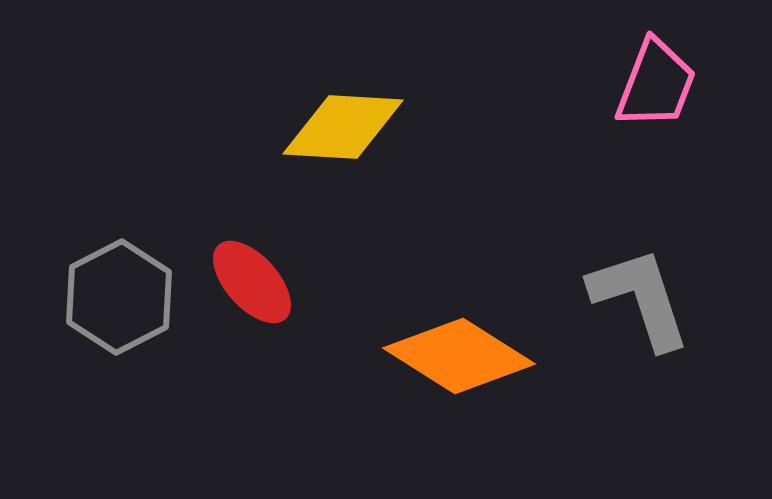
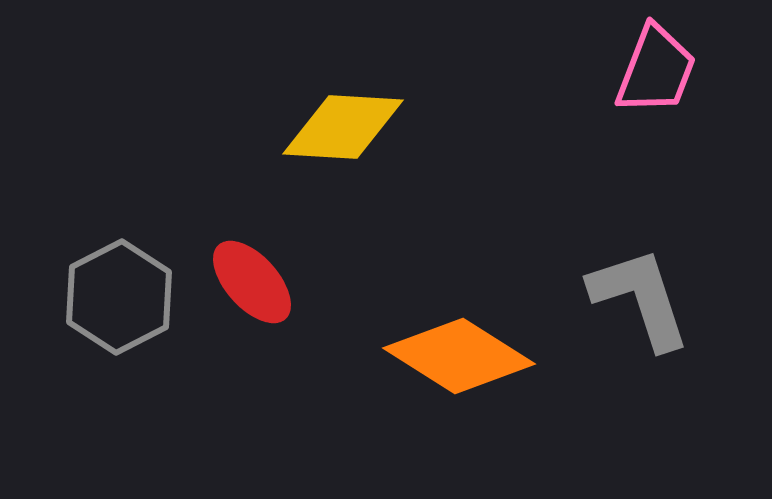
pink trapezoid: moved 14 px up
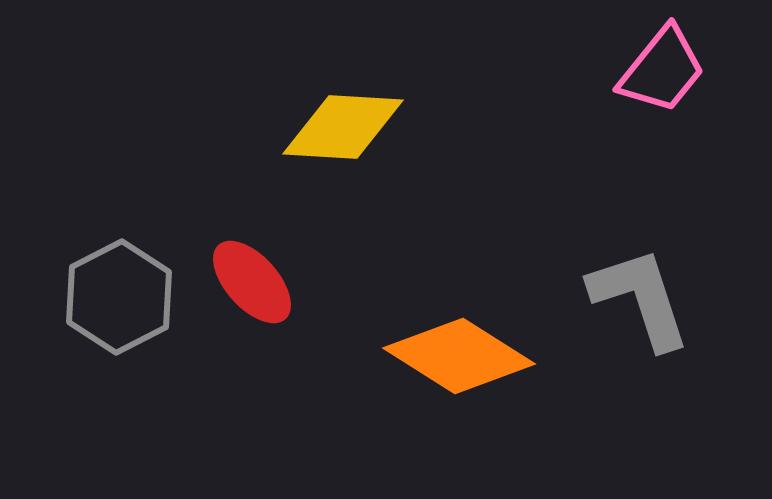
pink trapezoid: moved 6 px right; rotated 18 degrees clockwise
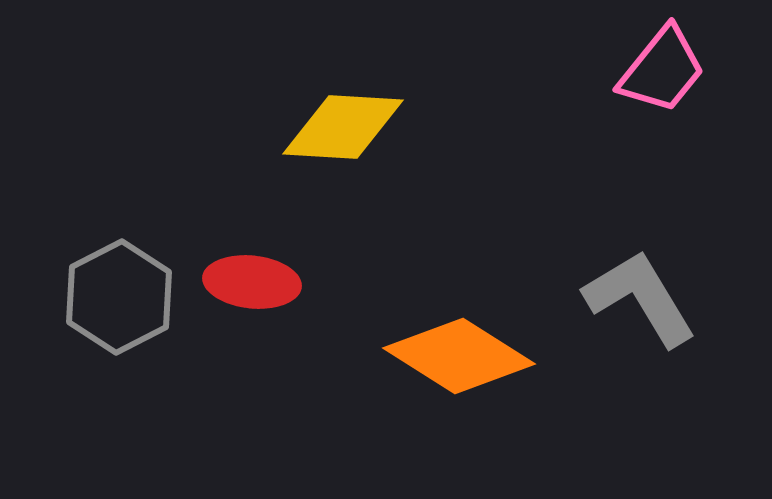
red ellipse: rotated 42 degrees counterclockwise
gray L-shape: rotated 13 degrees counterclockwise
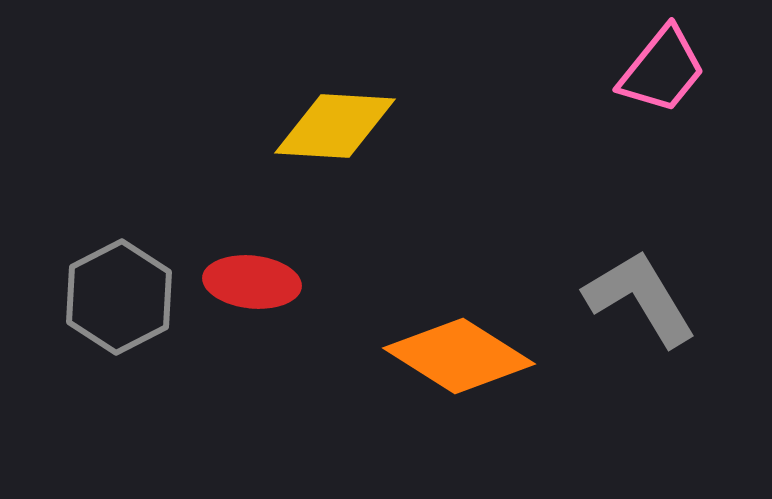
yellow diamond: moved 8 px left, 1 px up
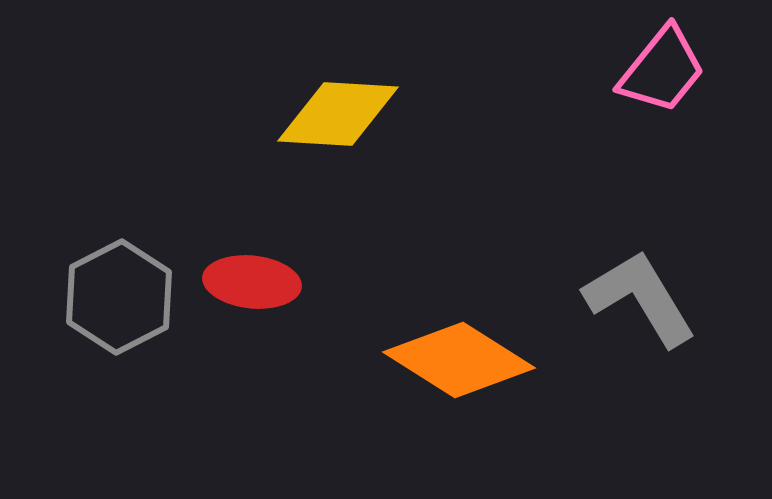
yellow diamond: moved 3 px right, 12 px up
orange diamond: moved 4 px down
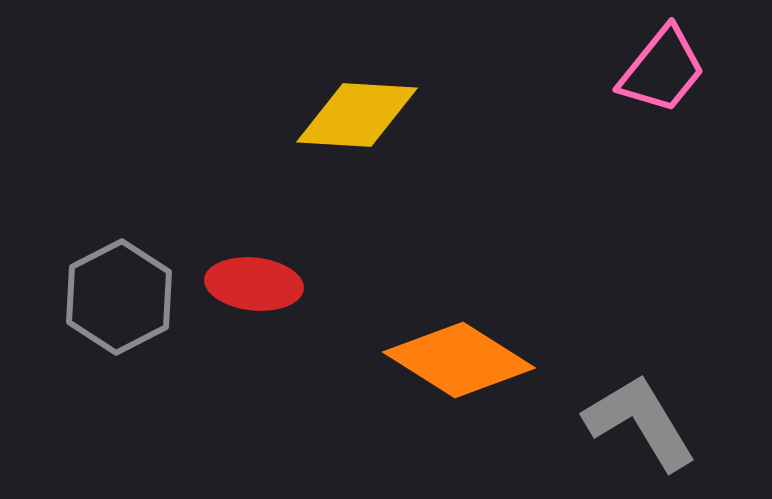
yellow diamond: moved 19 px right, 1 px down
red ellipse: moved 2 px right, 2 px down
gray L-shape: moved 124 px down
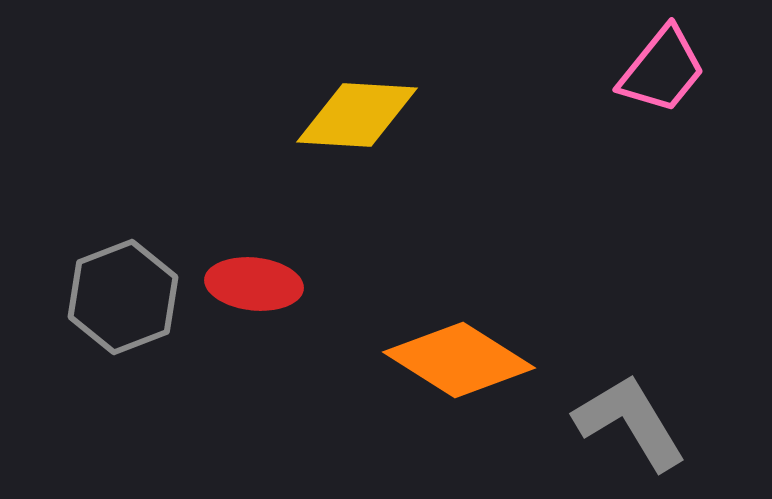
gray hexagon: moved 4 px right; rotated 6 degrees clockwise
gray L-shape: moved 10 px left
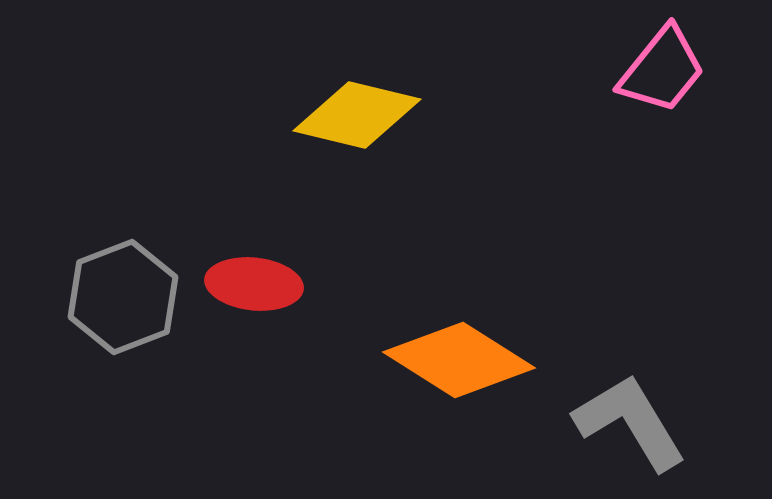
yellow diamond: rotated 10 degrees clockwise
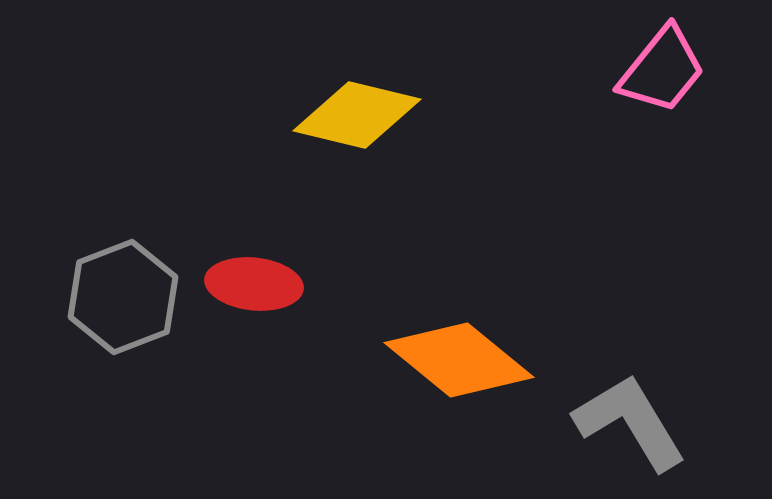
orange diamond: rotated 7 degrees clockwise
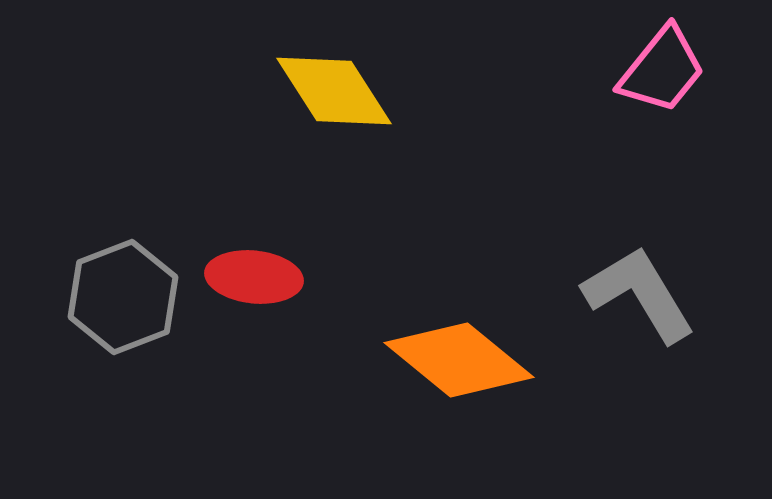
yellow diamond: moved 23 px left, 24 px up; rotated 44 degrees clockwise
red ellipse: moved 7 px up
gray L-shape: moved 9 px right, 128 px up
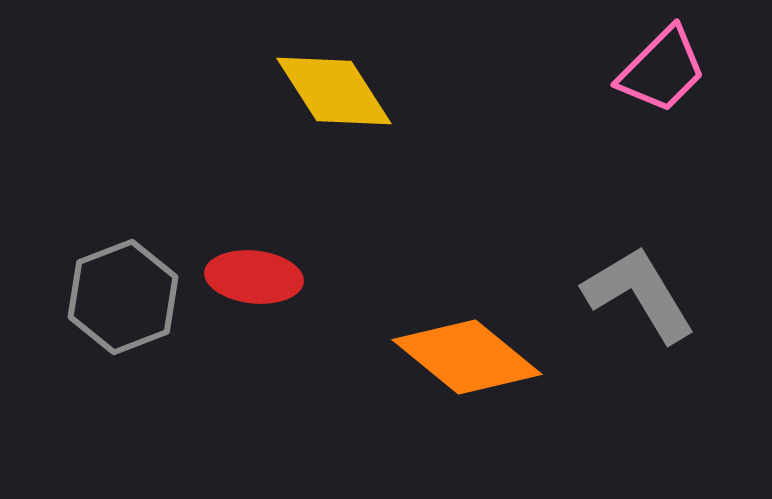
pink trapezoid: rotated 6 degrees clockwise
orange diamond: moved 8 px right, 3 px up
